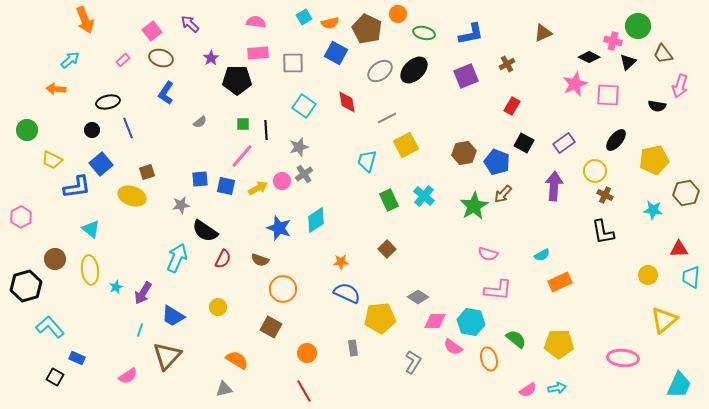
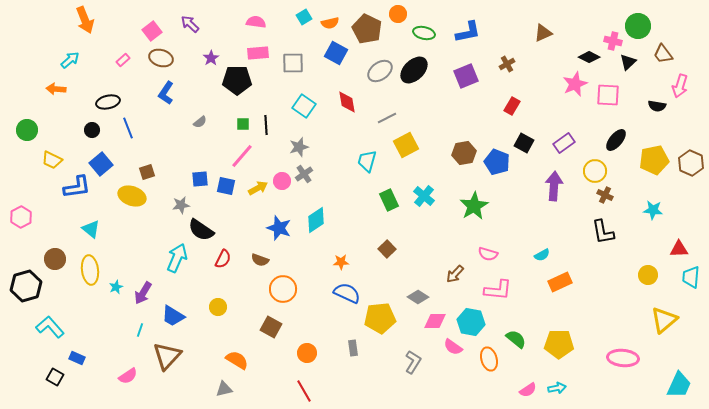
blue L-shape at (471, 34): moved 3 px left, 2 px up
black line at (266, 130): moved 5 px up
brown hexagon at (686, 193): moved 5 px right, 30 px up; rotated 25 degrees counterclockwise
brown arrow at (503, 194): moved 48 px left, 80 px down
black semicircle at (205, 231): moved 4 px left, 1 px up
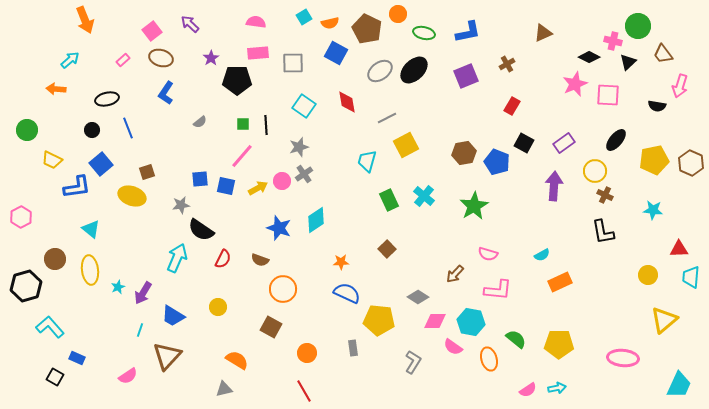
black ellipse at (108, 102): moved 1 px left, 3 px up
cyan star at (116, 287): moved 2 px right
yellow pentagon at (380, 318): moved 1 px left, 2 px down; rotated 12 degrees clockwise
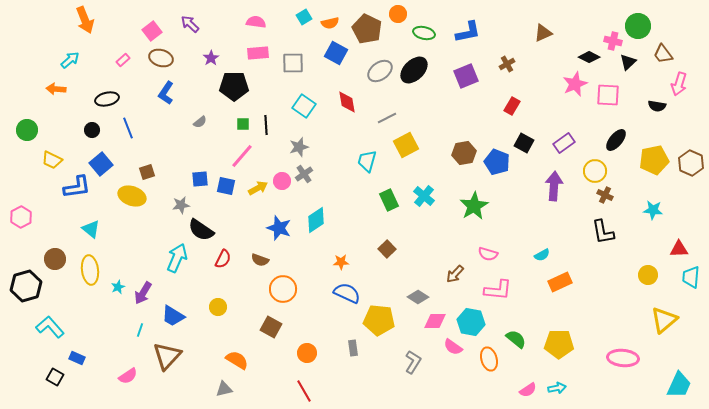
black pentagon at (237, 80): moved 3 px left, 6 px down
pink arrow at (680, 86): moved 1 px left, 2 px up
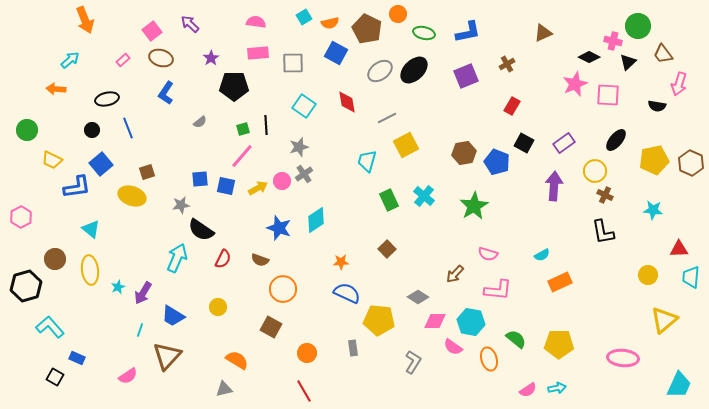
green square at (243, 124): moved 5 px down; rotated 16 degrees counterclockwise
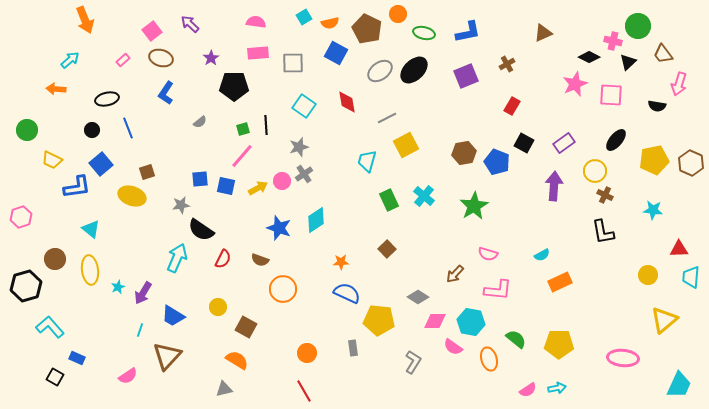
pink square at (608, 95): moved 3 px right
pink hexagon at (21, 217): rotated 10 degrees clockwise
brown square at (271, 327): moved 25 px left
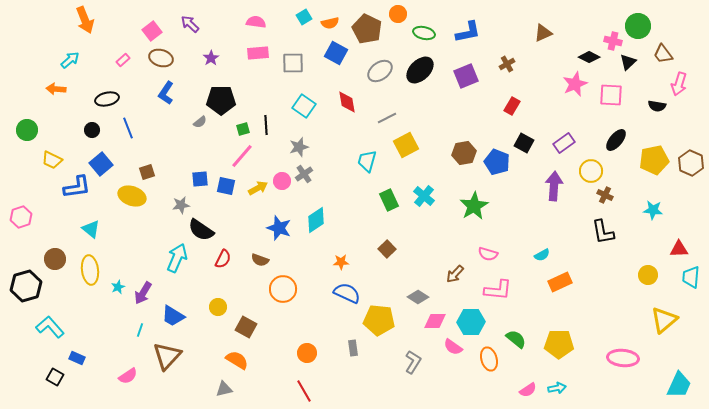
black ellipse at (414, 70): moved 6 px right
black pentagon at (234, 86): moved 13 px left, 14 px down
yellow circle at (595, 171): moved 4 px left
cyan hexagon at (471, 322): rotated 12 degrees counterclockwise
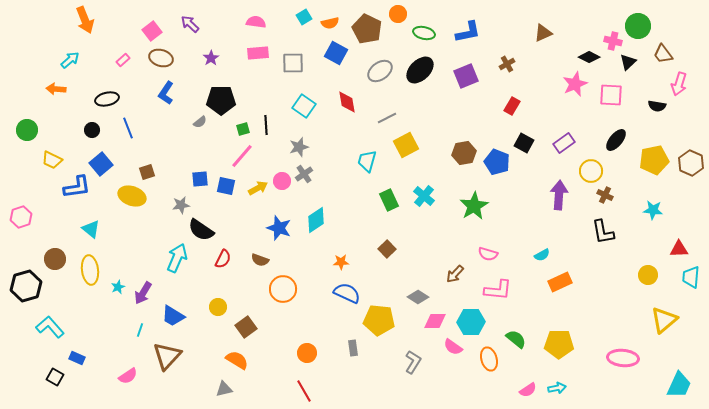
purple arrow at (554, 186): moved 5 px right, 9 px down
brown square at (246, 327): rotated 25 degrees clockwise
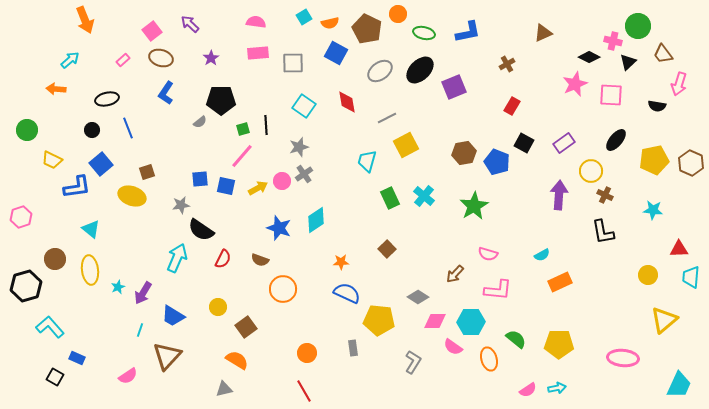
purple square at (466, 76): moved 12 px left, 11 px down
green rectangle at (389, 200): moved 1 px right, 2 px up
